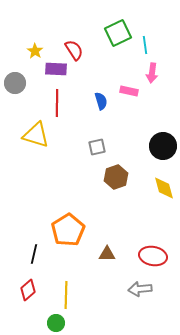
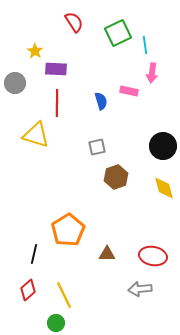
red semicircle: moved 28 px up
yellow line: moved 2 px left; rotated 28 degrees counterclockwise
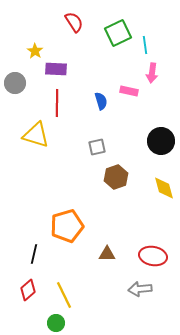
black circle: moved 2 px left, 5 px up
orange pentagon: moved 1 px left, 4 px up; rotated 16 degrees clockwise
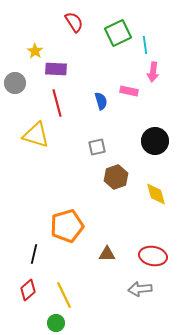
pink arrow: moved 1 px right, 1 px up
red line: rotated 16 degrees counterclockwise
black circle: moved 6 px left
yellow diamond: moved 8 px left, 6 px down
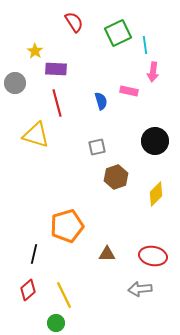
yellow diamond: rotated 60 degrees clockwise
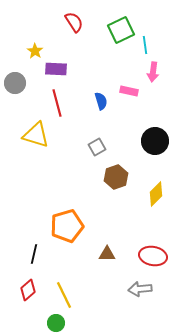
green square: moved 3 px right, 3 px up
gray square: rotated 18 degrees counterclockwise
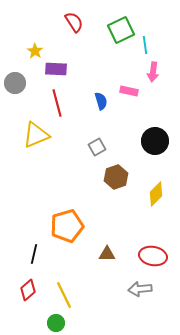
yellow triangle: rotated 40 degrees counterclockwise
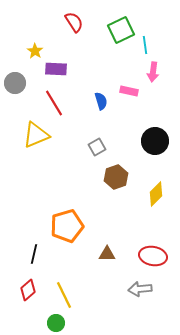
red line: moved 3 px left; rotated 16 degrees counterclockwise
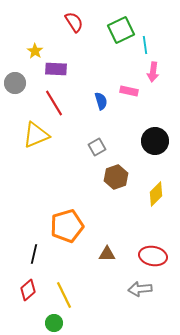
green circle: moved 2 px left
